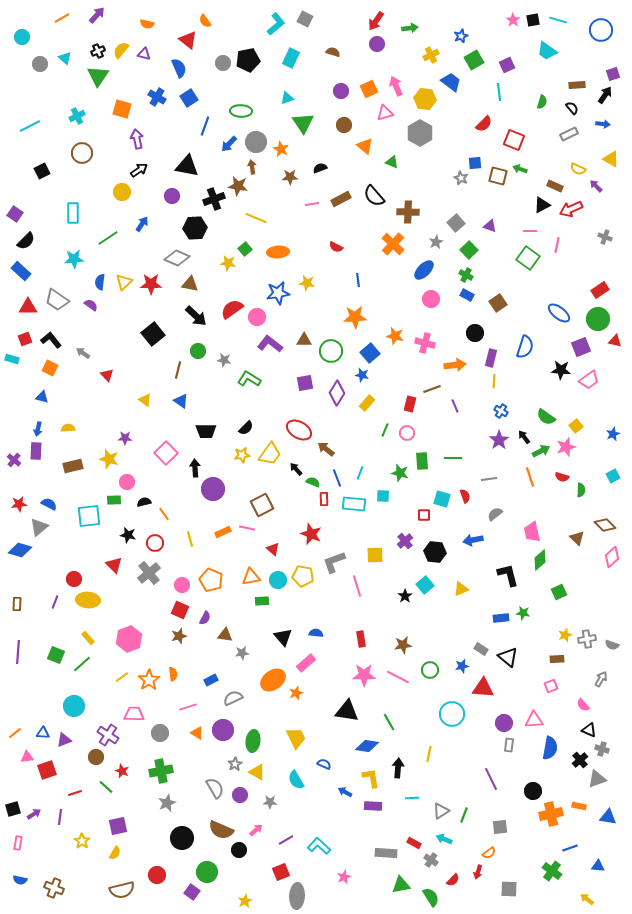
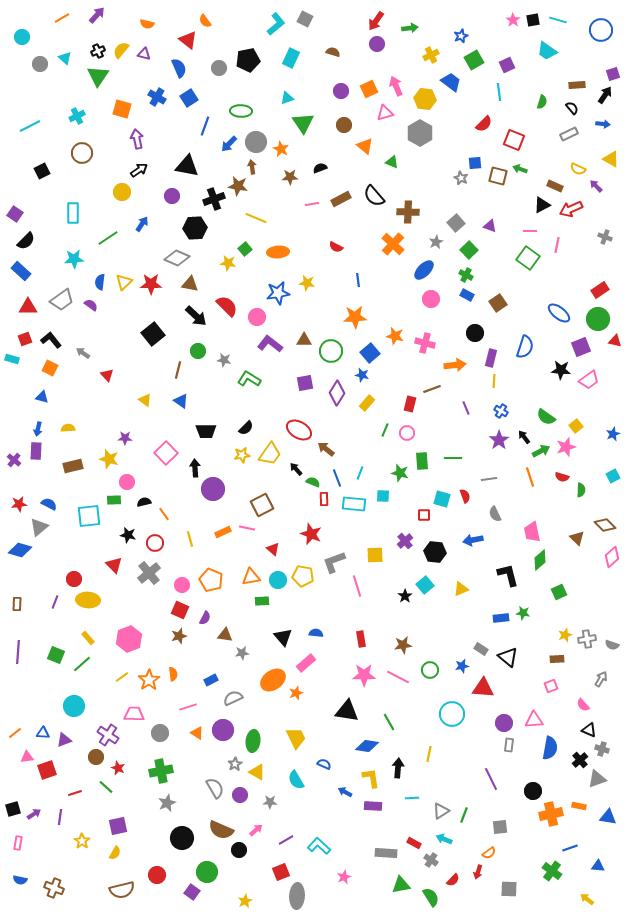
gray circle at (223, 63): moved 4 px left, 5 px down
gray trapezoid at (57, 300): moved 5 px right; rotated 70 degrees counterclockwise
red semicircle at (232, 309): moved 5 px left, 3 px up; rotated 80 degrees clockwise
purple line at (455, 406): moved 11 px right, 2 px down
gray semicircle at (495, 514): rotated 77 degrees counterclockwise
red star at (122, 771): moved 4 px left, 3 px up
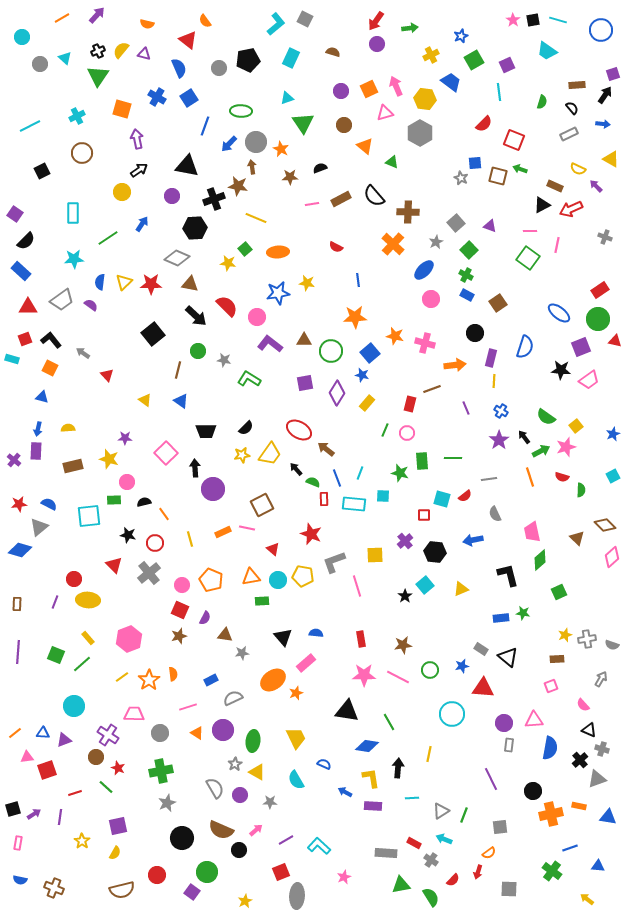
red semicircle at (465, 496): rotated 72 degrees clockwise
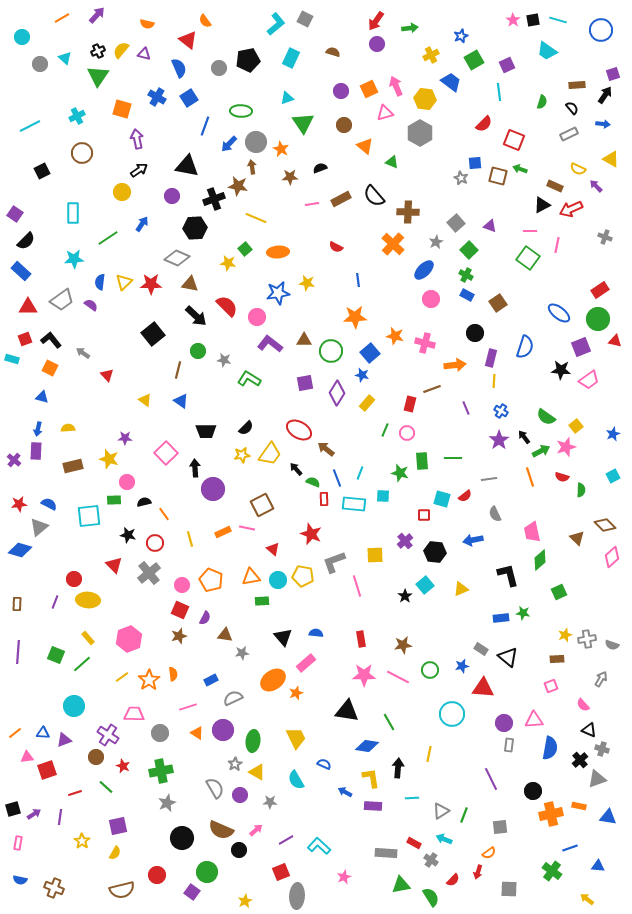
red star at (118, 768): moved 5 px right, 2 px up
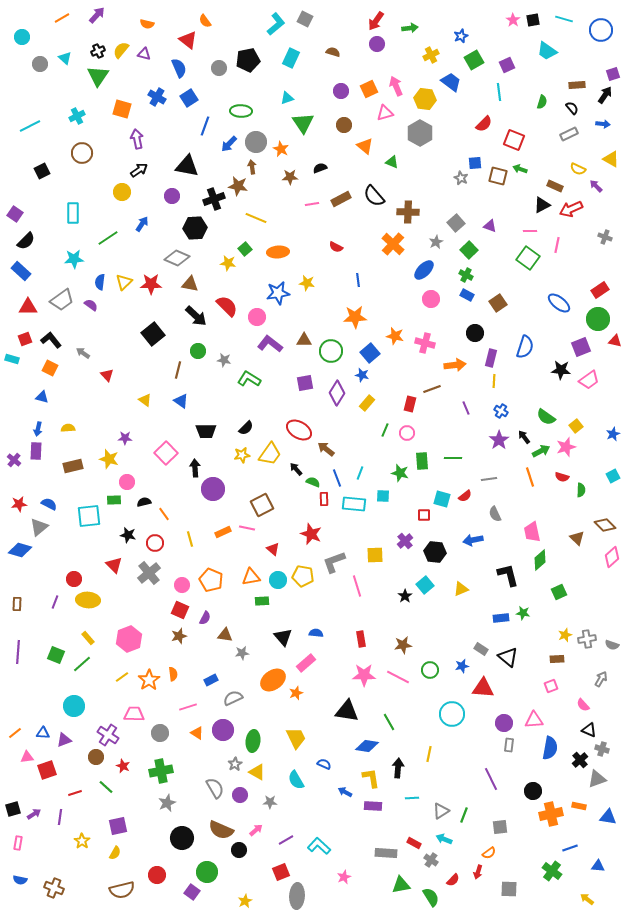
cyan line at (558, 20): moved 6 px right, 1 px up
blue ellipse at (559, 313): moved 10 px up
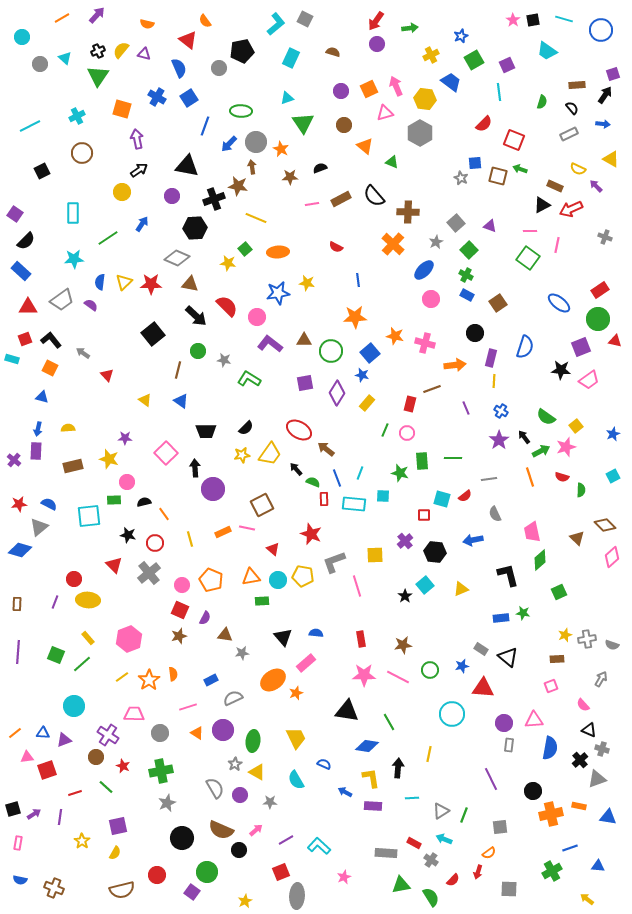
black pentagon at (248, 60): moved 6 px left, 9 px up
green cross at (552, 871): rotated 24 degrees clockwise
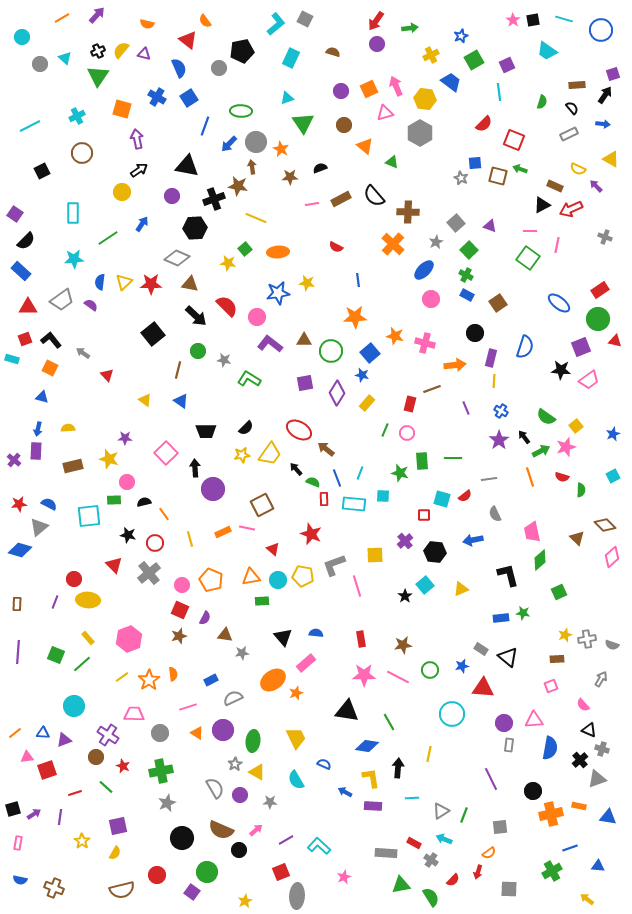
gray L-shape at (334, 562): moved 3 px down
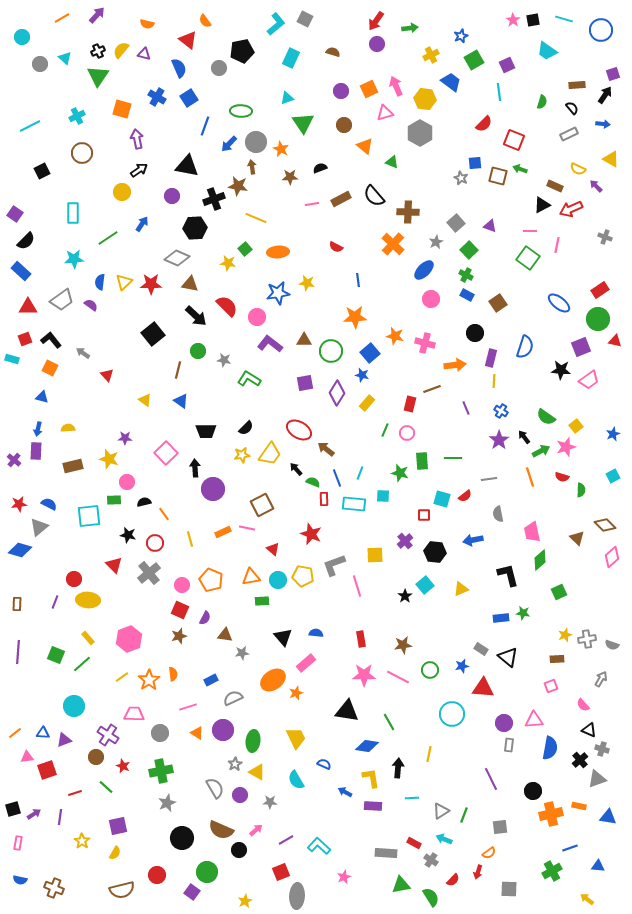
gray semicircle at (495, 514): moved 3 px right; rotated 14 degrees clockwise
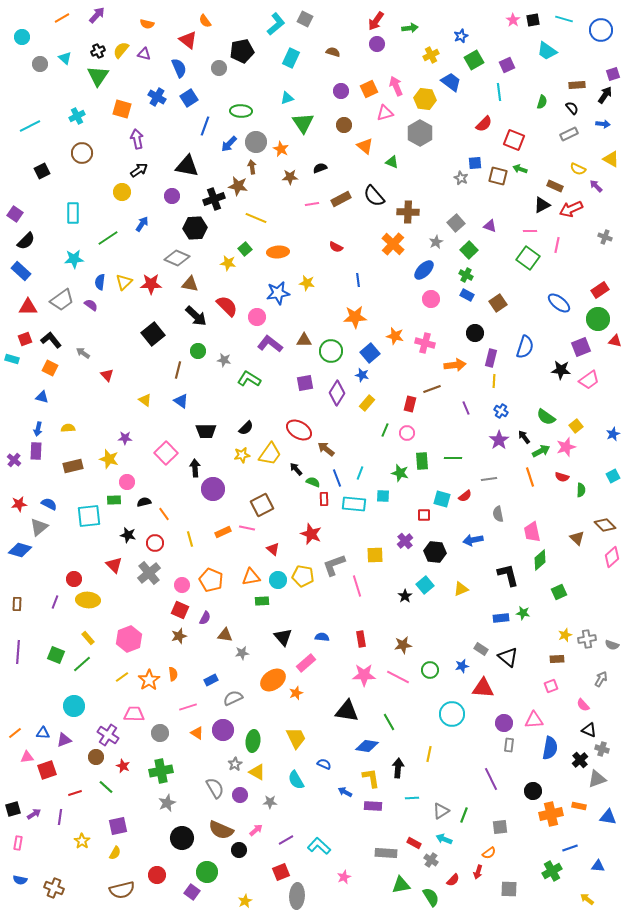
blue semicircle at (316, 633): moved 6 px right, 4 px down
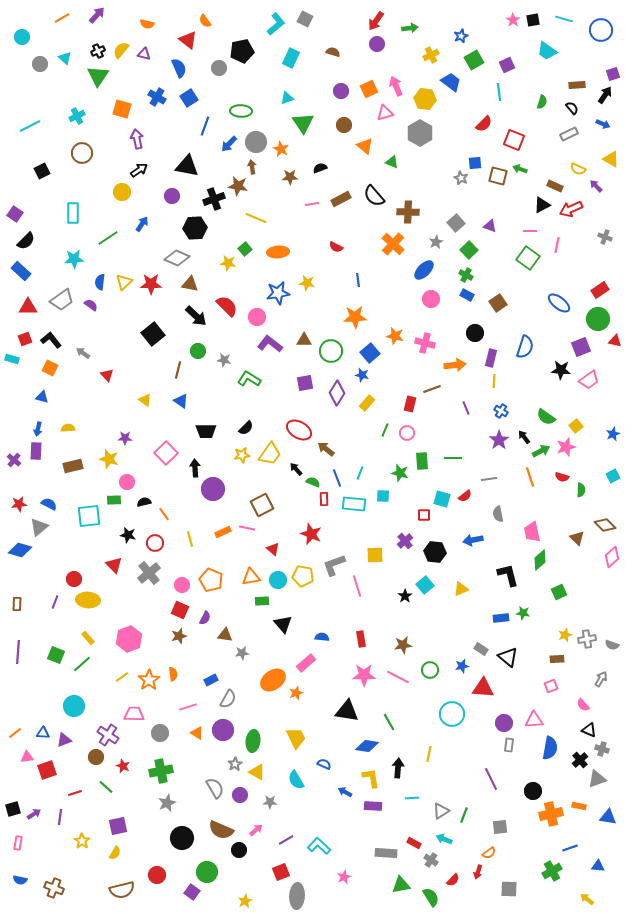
blue arrow at (603, 124): rotated 16 degrees clockwise
black triangle at (283, 637): moved 13 px up
gray semicircle at (233, 698): moved 5 px left, 1 px down; rotated 144 degrees clockwise
